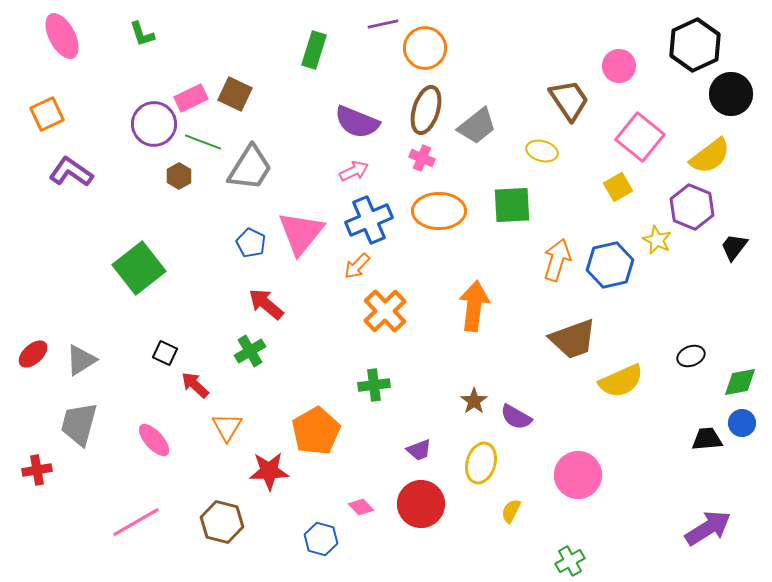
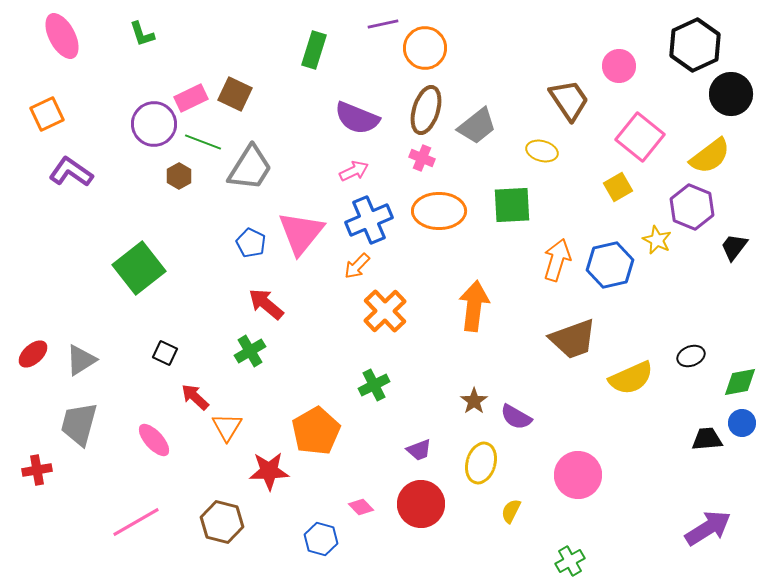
purple semicircle at (357, 122): moved 4 px up
yellow semicircle at (621, 381): moved 10 px right, 3 px up
red arrow at (195, 385): moved 12 px down
green cross at (374, 385): rotated 20 degrees counterclockwise
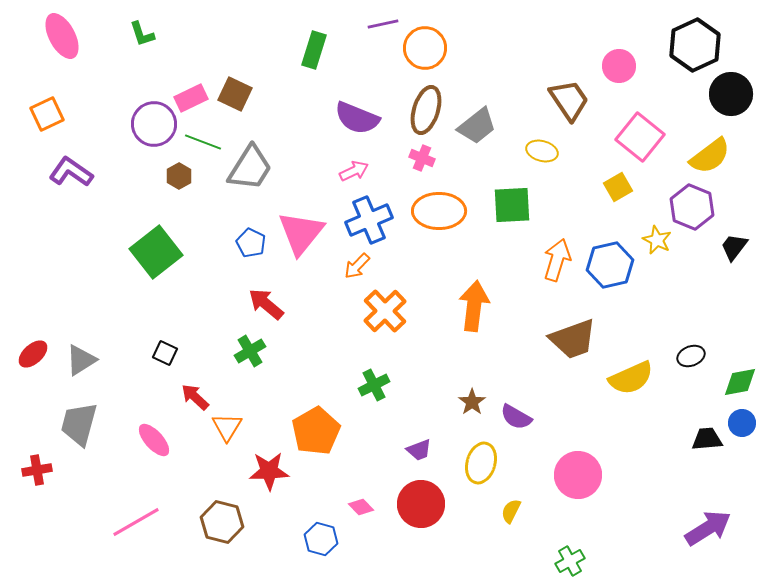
green square at (139, 268): moved 17 px right, 16 px up
brown star at (474, 401): moved 2 px left, 1 px down
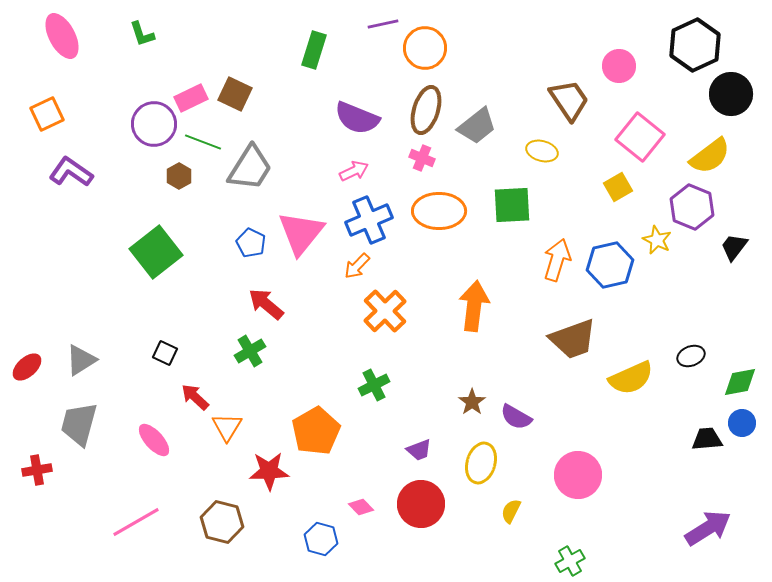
red ellipse at (33, 354): moved 6 px left, 13 px down
